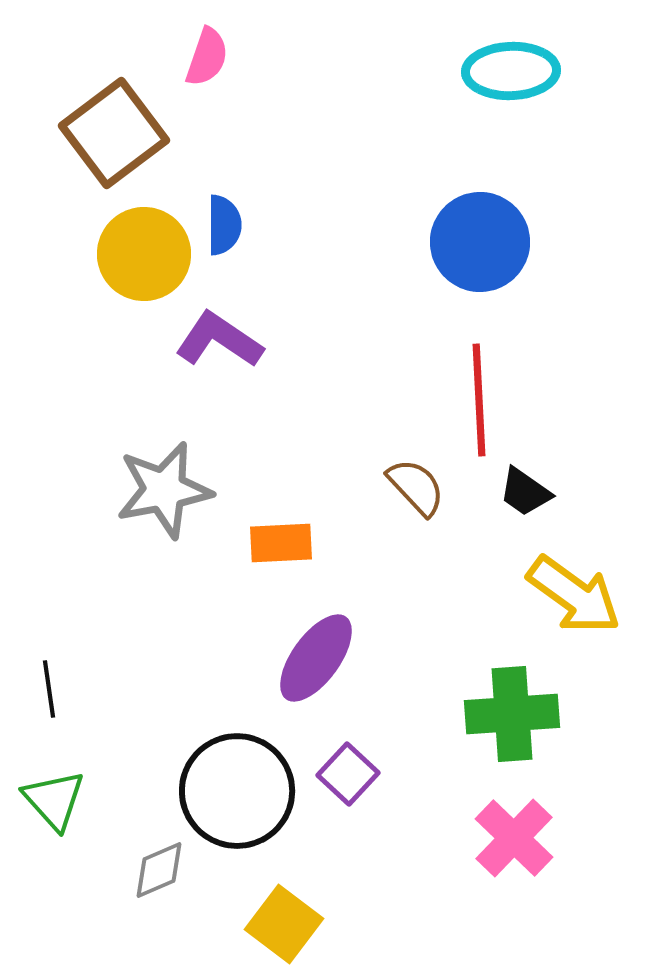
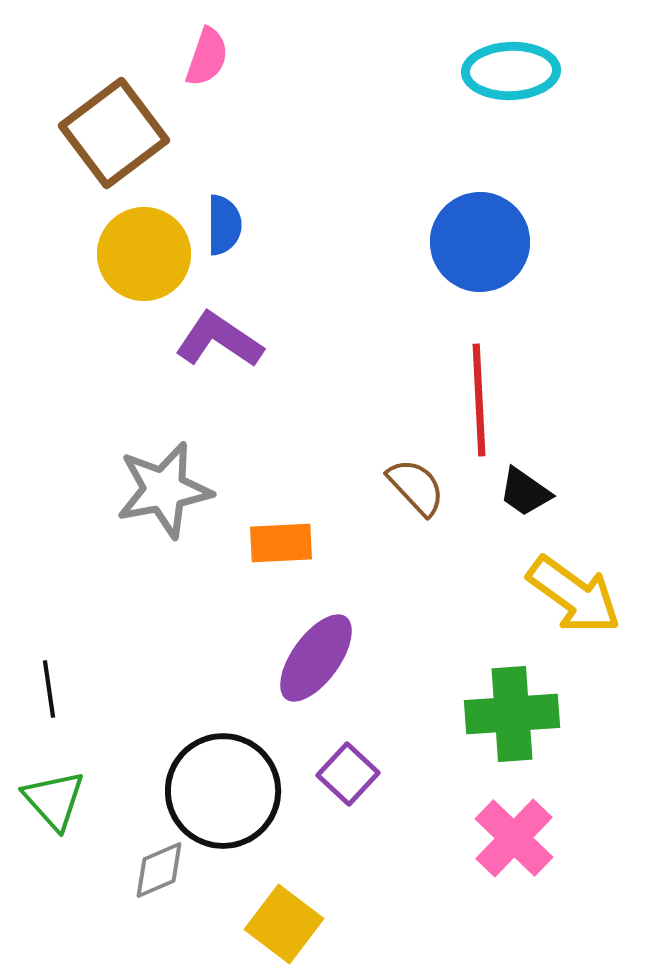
black circle: moved 14 px left
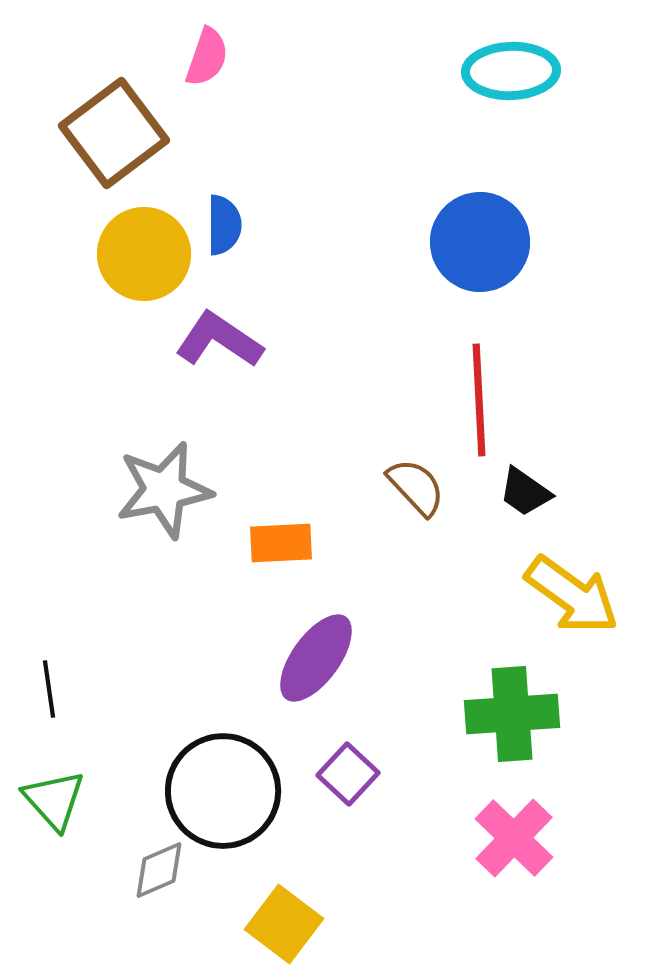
yellow arrow: moved 2 px left
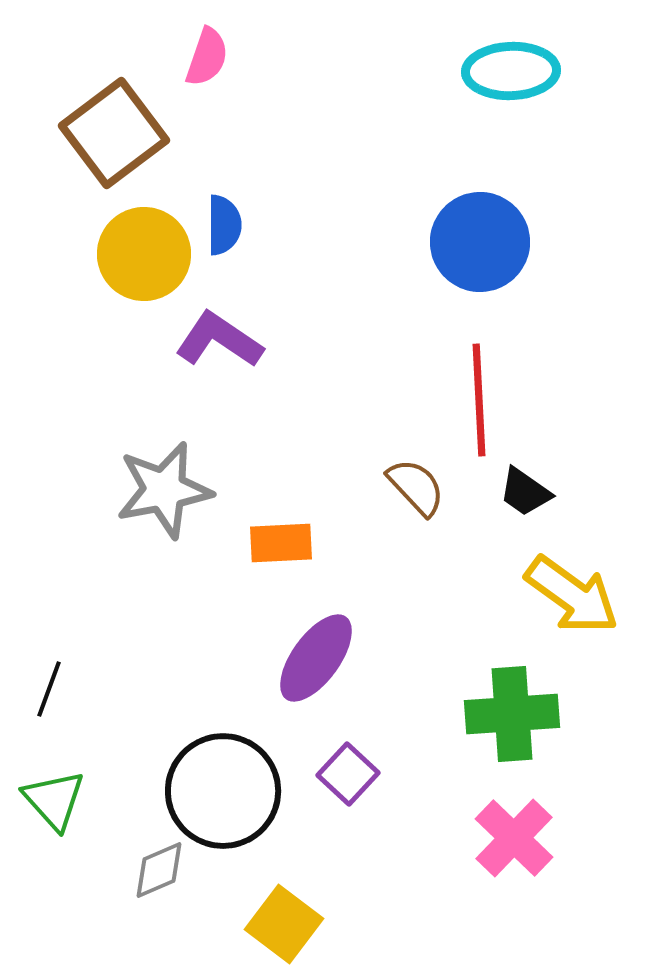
black line: rotated 28 degrees clockwise
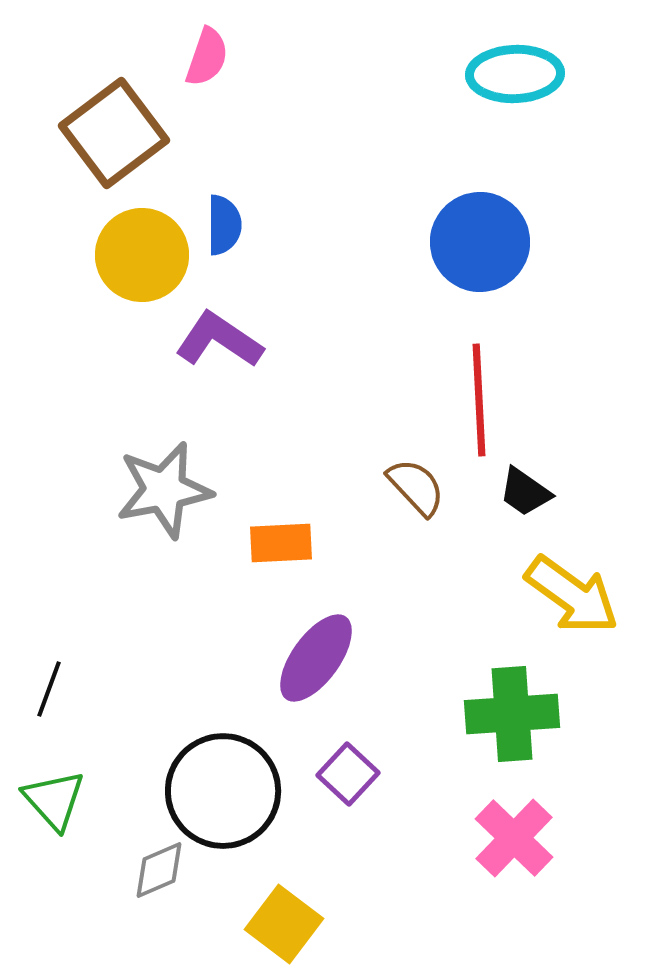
cyan ellipse: moved 4 px right, 3 px down
yellow circle: moved 2 px left, 1 px down
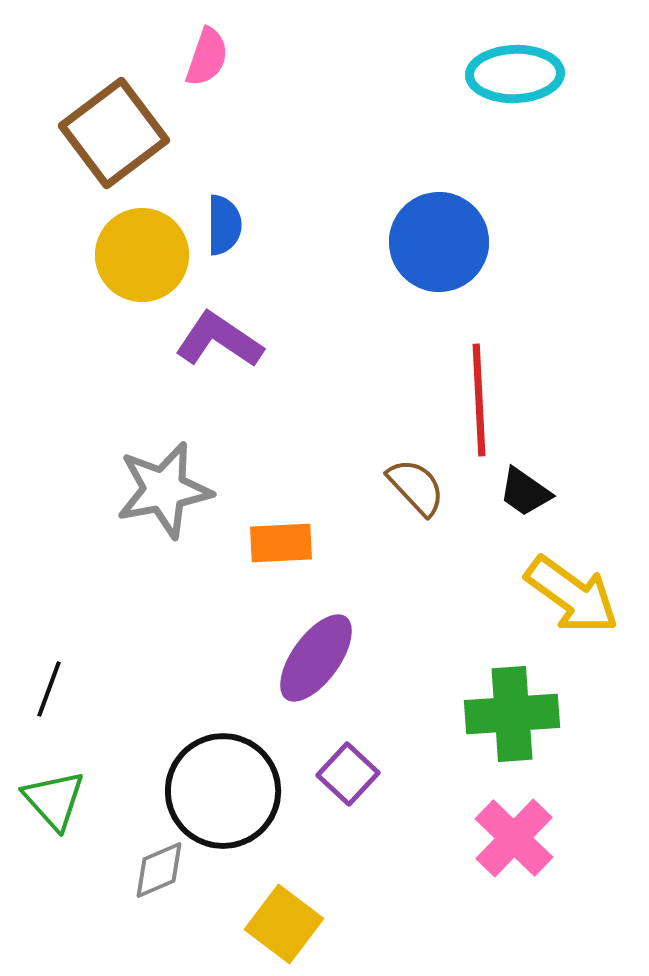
blue circle: moved 41 px left
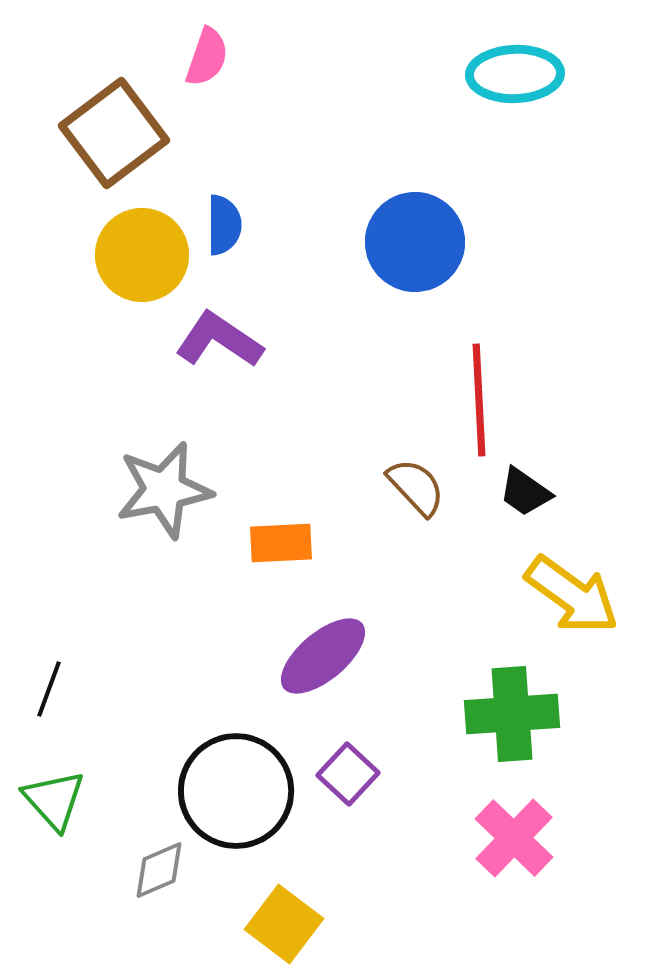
blue circle: moved 24 px left
purple ellipse: moved 7 px right, 2 px up; rotated 14 degrees clockwise
black circle: moved 13 px right
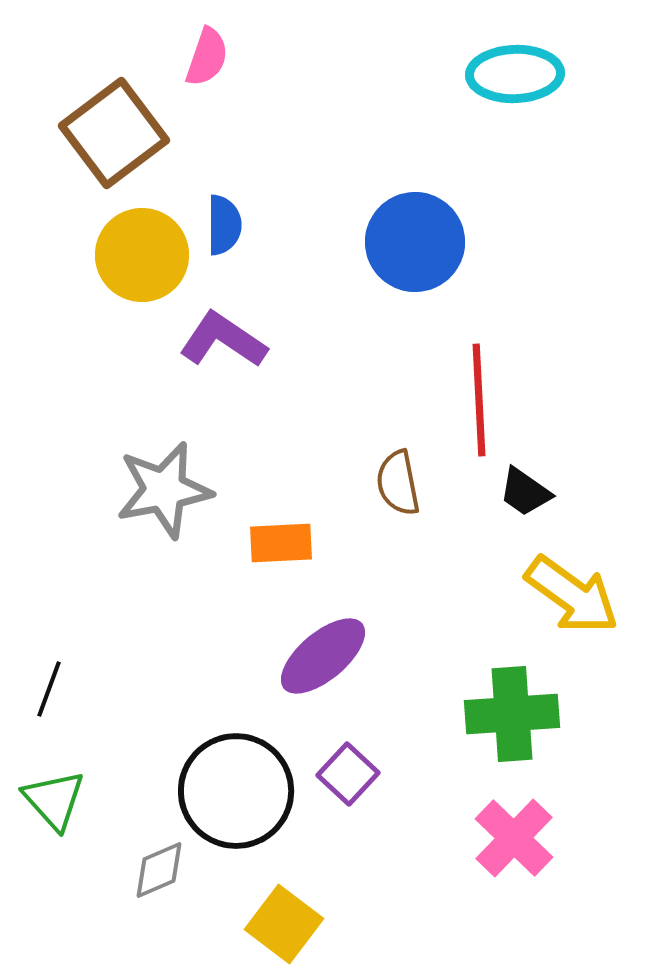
purple L-shape: moved 4 px right
brown semicircle: moved 18 px left, 4 px up; rotated 148 degrees counterclockwise
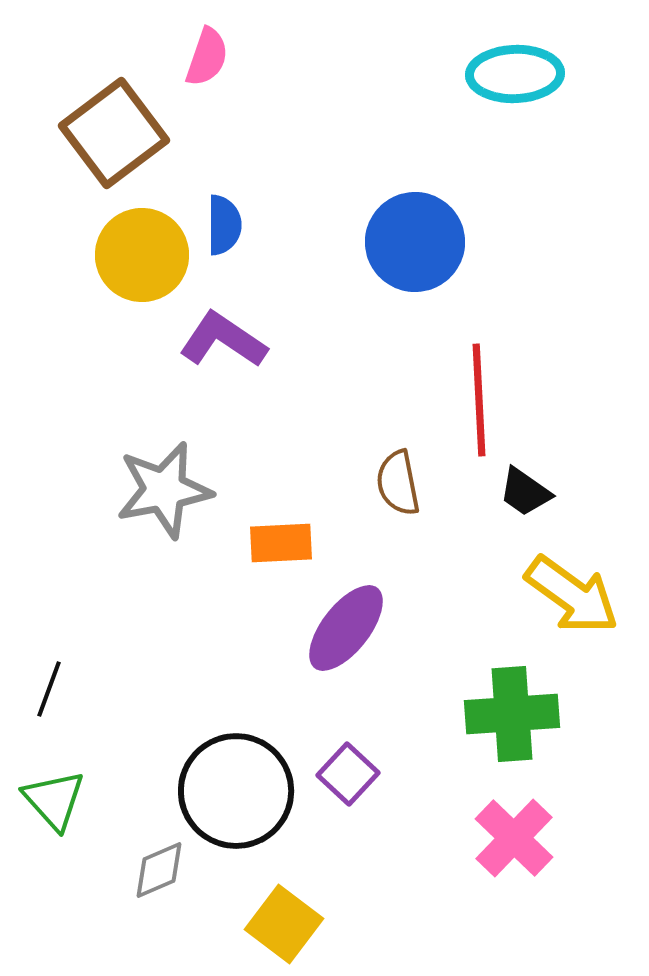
purple ellipse: moved 23 px right, 28 px up; rotated 12 degrees counterclockwise
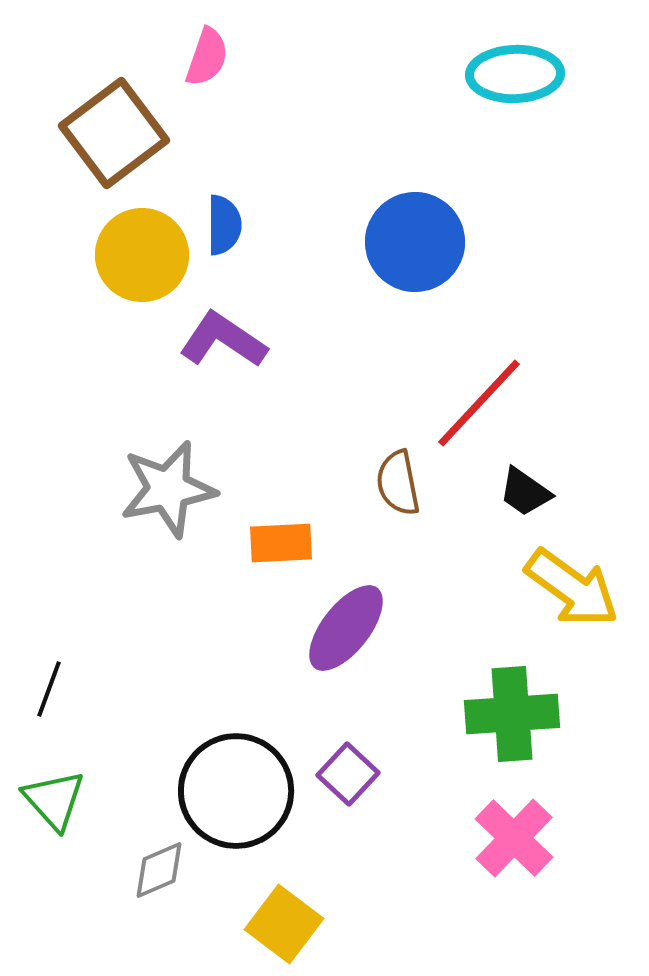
red line: moved 3 px down; rotated 46 degrees clockwise
gray star: moved 4 px right, 1 px up
yellow arrow: moved 7 px up
